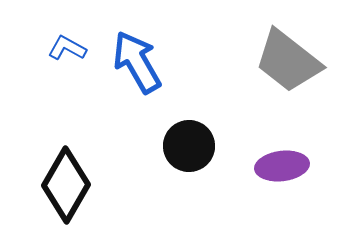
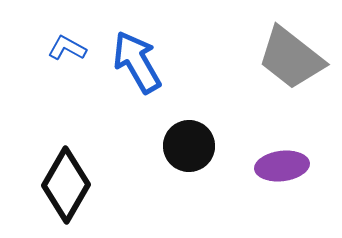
gray trapezoid: moved 3 px right, 3 px up
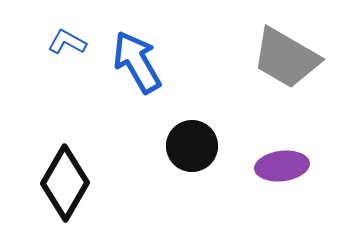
blue L-shape: moved 6 px up
gray trapezoid: moved 5 px left; rotated 8 degrees counterclockwise
black circle: moved 3 px right
black diamond: moved 1 px left, 2 px up
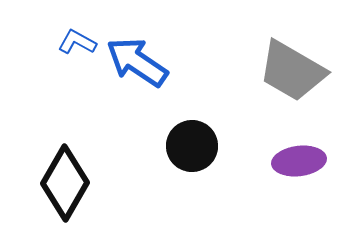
blue L-shape: moved 10 px right
gray trapezoid: moved 6 px right, 13 px down
blue arrow: rotated 26 degrees counterclockwise
purple ellipse: moved 17 px right, 5 px up
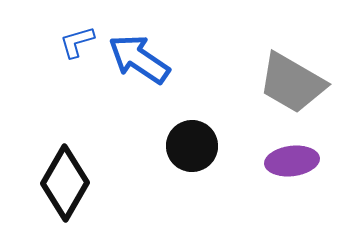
blue L-shape: rotated 45 degrees counterclockwise
blue arrow: moved 2 px right, 3 px up
gray trapezoid: moved 12 px down
purple ellipse: moved 7 px left
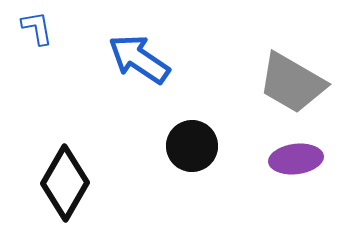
blue L-shape: moved 40 px left, 14 px up; rotated 96 degrees clockwise
purple ellipse: moved 4 px right, 2 px up
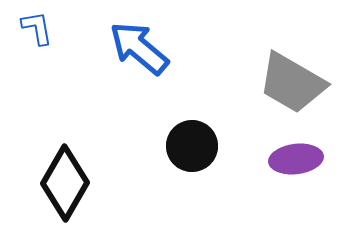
blue arrow: moved 11 px up; rotated 6 degrees clockwise
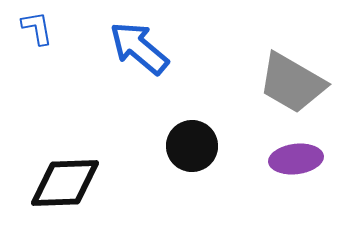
black diamond: rotated 58 degrees clockwise
